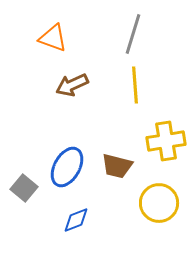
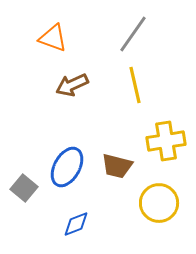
gray line: rotated 18 degrees clockwise
yellow line: rotated 9 degrees counterclockwise
blue diamond: moved 4 px down
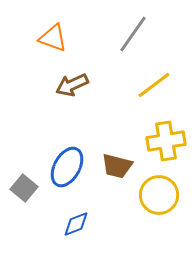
yellow line: moved 19 px right; rotated 66 degrees clockwise
yellow circle: moved 8 px up
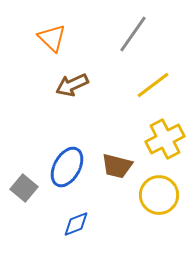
orange triangle: moved 1 px left; rotated 24 degrees clockwise
yellow line: moved 1 px left
yellow cross: moved 1 px left, 2 px up; rotated 18 degrees counterclockwise
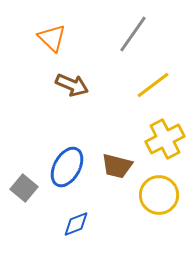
brown arrow: rotated 132 degrees counterclockwise
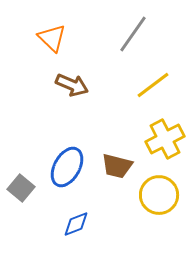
gray square: moved 3 px left
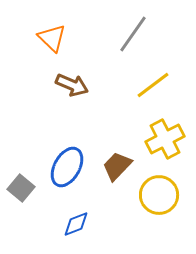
brown trapezoid: rotated 120 degrees clockwise
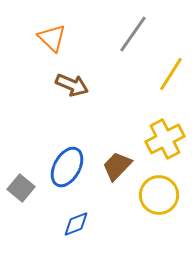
yellow line: moved 18 px right, 11 px up; rotated 21 degrees counterclockwise
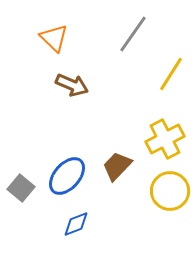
orange triangle: moved 2 px right
blue ellipse: moved 9 px down; rotated 12 degrees clockwise
yellow circle: moved 11 px right, 4 px up
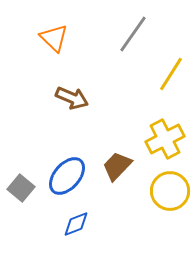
brown arrow: moved 13 px down
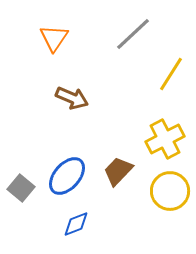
gray line: rotated 12 degrees clockwise
orange triangle: rotated 20 degrees clockwise
brown trapezoid: moved 1 px right, 5 px down
